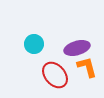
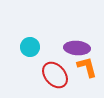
cyan circle: moved 4 px left, 3 px down
purple ellipse: rotated 20 degrees clockwise
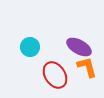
purple ellipse: moved 2 px right, 1 px up; rotated 25 degrees clockwise
red ellipse: rotated 8 degrees clockwise
